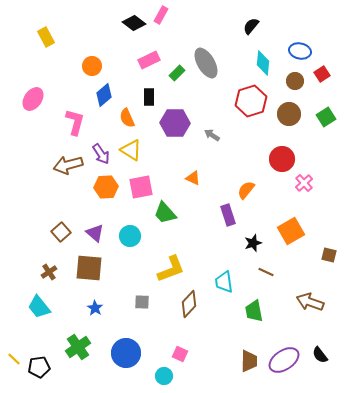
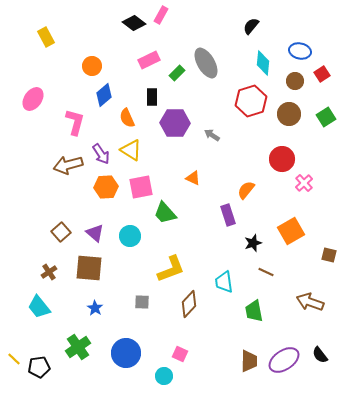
black rectangle at (149, 97): moved 3 px right
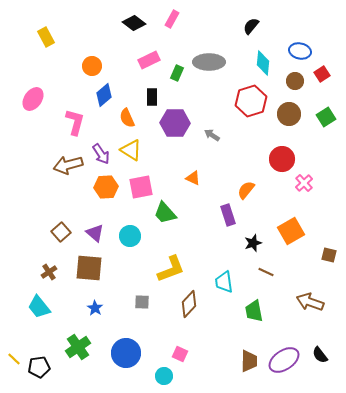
pink rectangle at (161, 15): moved 11 px right, 4 px down
gray ellipse at (206, 63): moved 3 px right, 1 px up; rotated 60 degrees counterclockwise
green rectangle at (177, 73): rotated 21 degrees counterclockwise
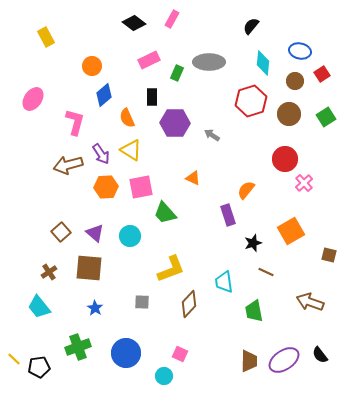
red circle at (282, 159): moved 3 px right
green cross at (78, 347): rotated 15 degrees clockwise
